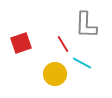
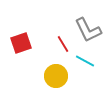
gray L-shape: moved 2 px right, 5 px down; rotated 28 degrees counterclockwise
cyan line: moved 3 px right, 2 px up
yellow circle: moved 1 px right, 2 px down
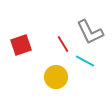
gray L-shape: moved 2 px right, 2 px down
red square: moved 2 px down
yellow circle: moved 1 px down
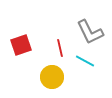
red line: moved 3 px left, 4 px down; rotated 18 degrees clockwise
yellow circle: moved 4 px left
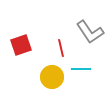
gray L-shape: rotated 8 degrees counterclockwise
red line: moved 1 px right
cyan line: moved 4 px left, 8 px down; rotated 30 degrees counterclockwise
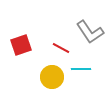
red line: rotated 48 degrees counterclockwise
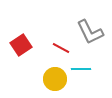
gray L-shape: rotated 8 degrees clockwise
red square: rotated 15 degrees counterclockwise
yellow circle: moved 3 px right, 2 px down
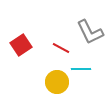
yellow circle: moved 2 px right, 3 px down
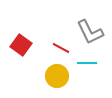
red square: rotated 20 degrees counterclockwise
cyan line: moved 6 px right, 6 px up
yellow circle: moved 6 px up
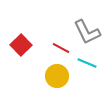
gray L-shape: moved 3 px left
red square: rotated 10 degrees clockwise
cyan line: rotated 24 degrees clockwise
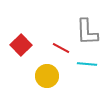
gray L-shape: rotated 24 degrees clockwise
cyan line: moved 1 px down; rotated 18 degrees counterclockwise
yellow circle: moved 10 px left
